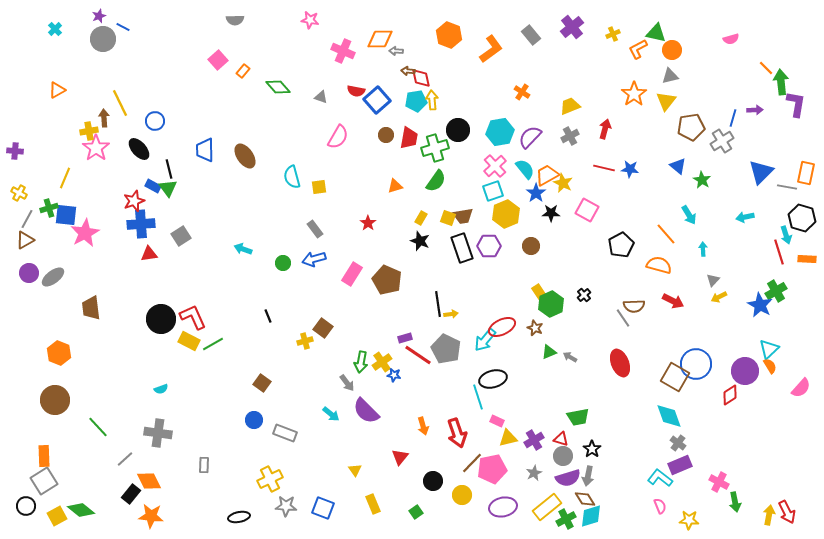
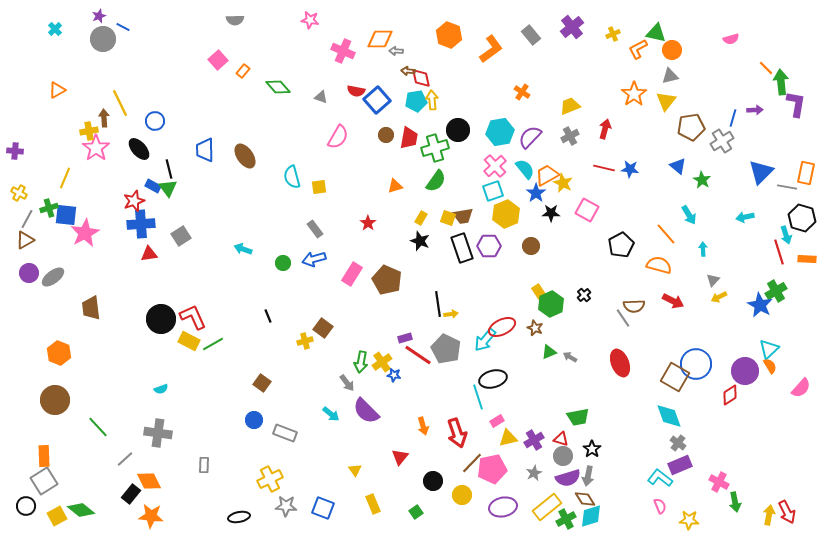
pink rectangle at (497, 421): rotated 56 degrees counterclockwise
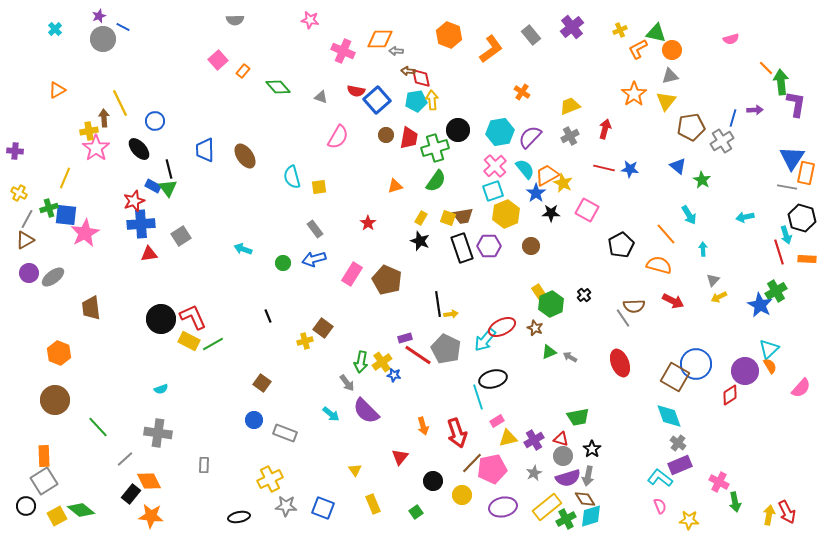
yellow cross at (613, 34): moved 7 px right, 4 px up
blue triangle at (761, 172): moved 31 px right, 14 px up; rotated 12 degrees counterclockwise
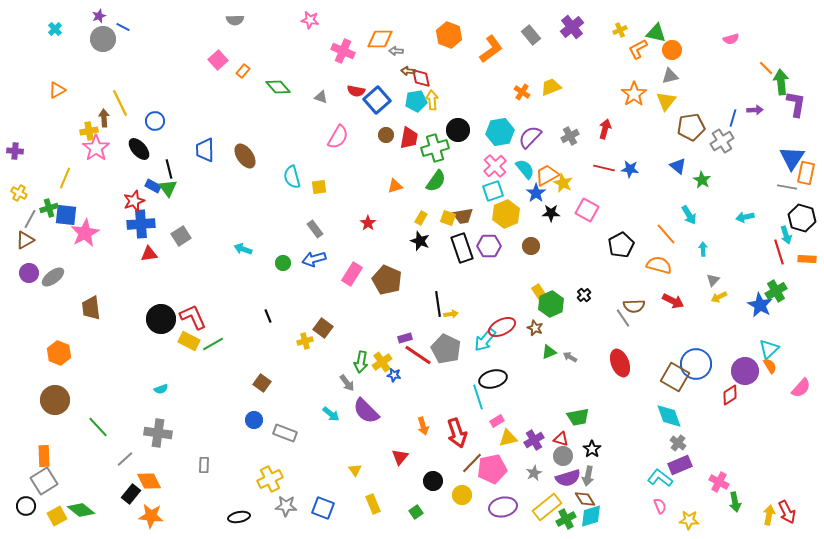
yellow trapezoid at (570, 106): moved 19 px left, 19 px up
gray line at (27, 219): moved 3 px right
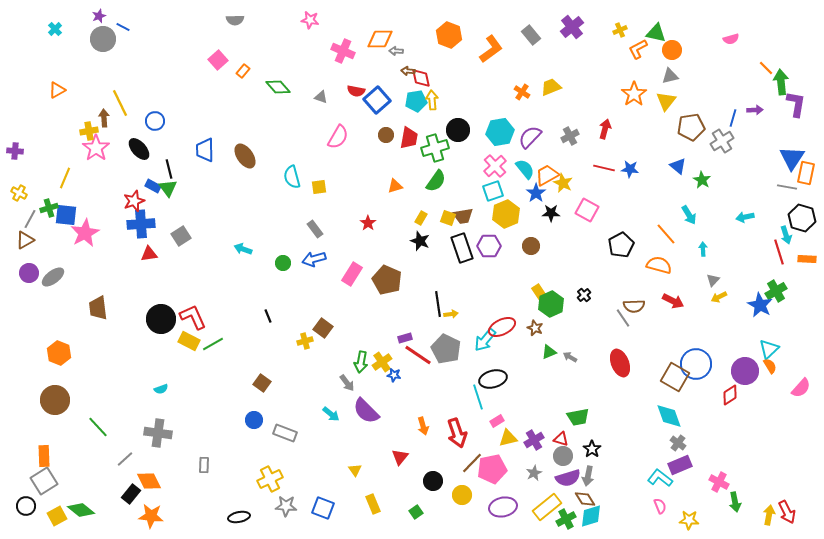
brown trapezoid at (91, 308): moved 7 px right
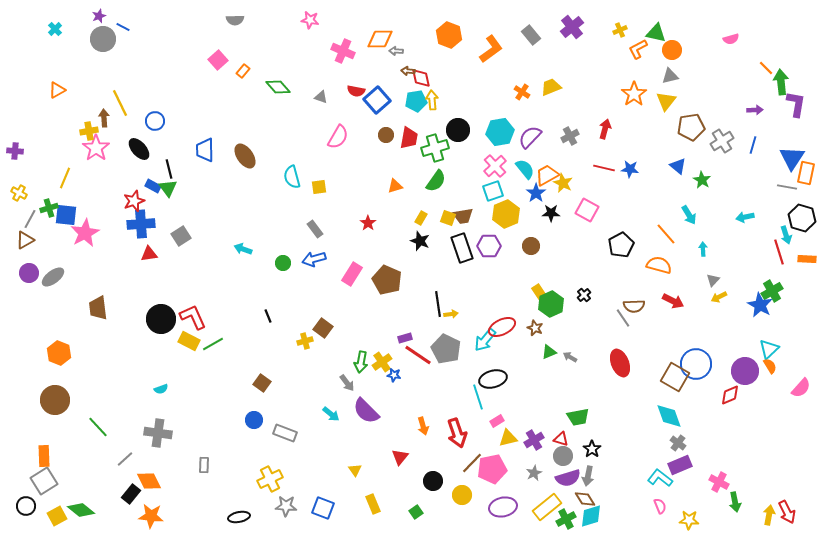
blue line at (733, 118): moved 20 px right, 27 px down
green cross at (776, 291): moved 4 px left
red diamond at (730, 395): rotated 10 degrees clockwise
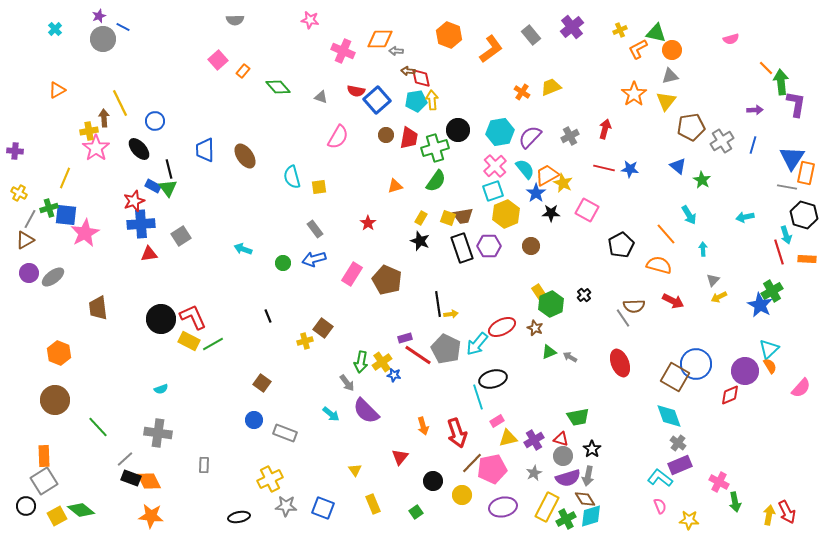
black hexagon at (802, 218): moved 2 px right, 3 px up
cyan arrow at (485, 340): moved 8 px left, 4 px down
black rectangle at (131, 494): moved 16 px up; rotated 72 degrees clockwise
yellow rectangle at (547, 507): rotated 24 degrees counterclockwise
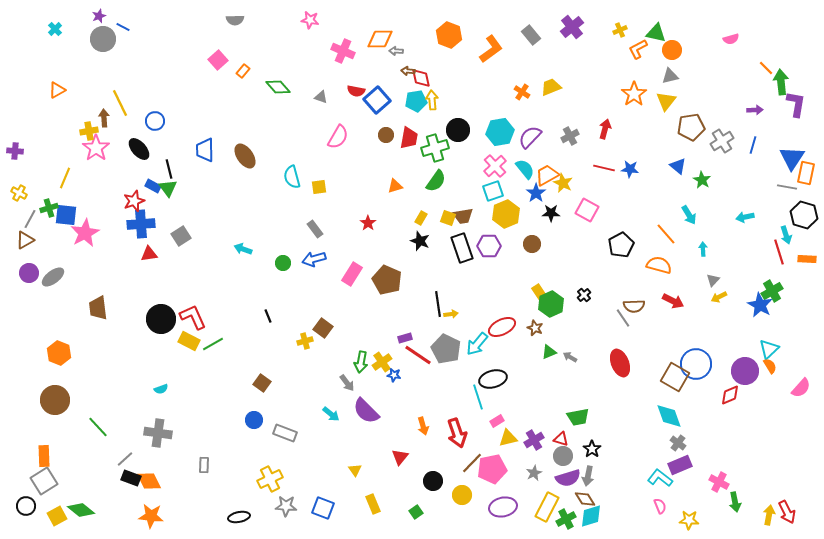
brown circle at (531, 246): moved 1 px right, 2 px up
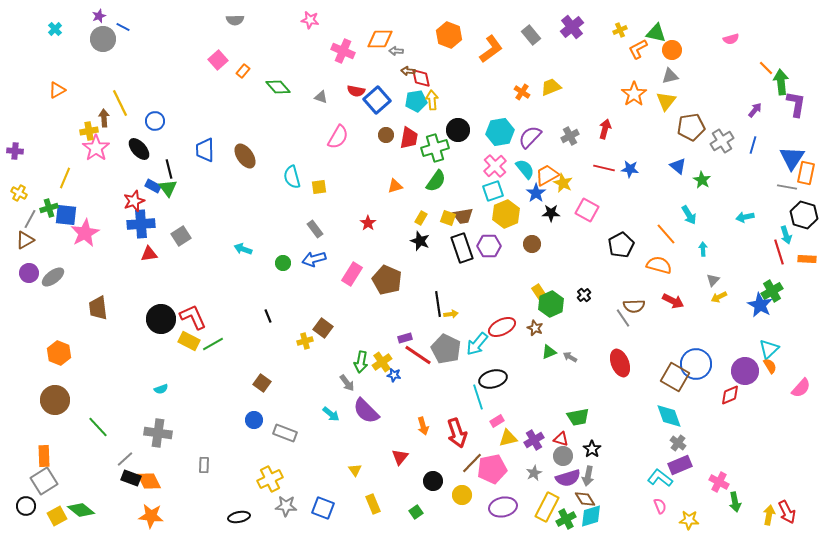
purple arrow at (755, 110): rotated 49 degrees counterclockwise
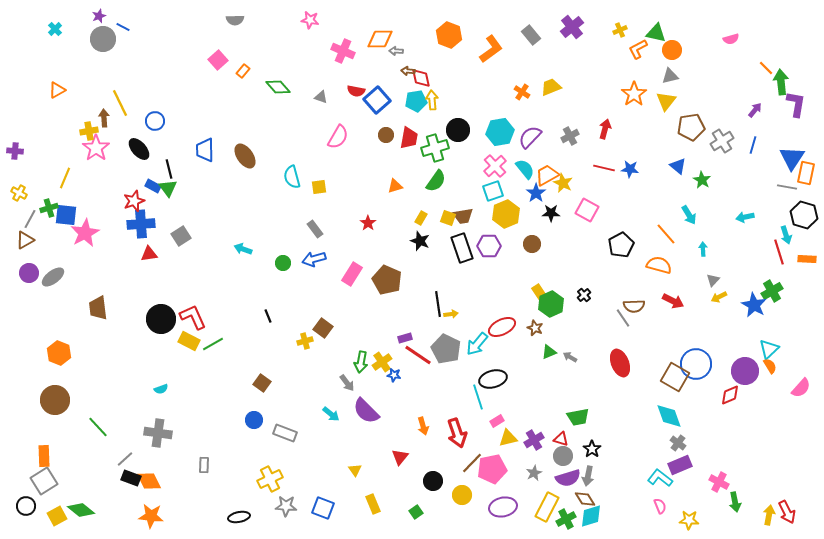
blue star at (760, 305): moved 6 px left
